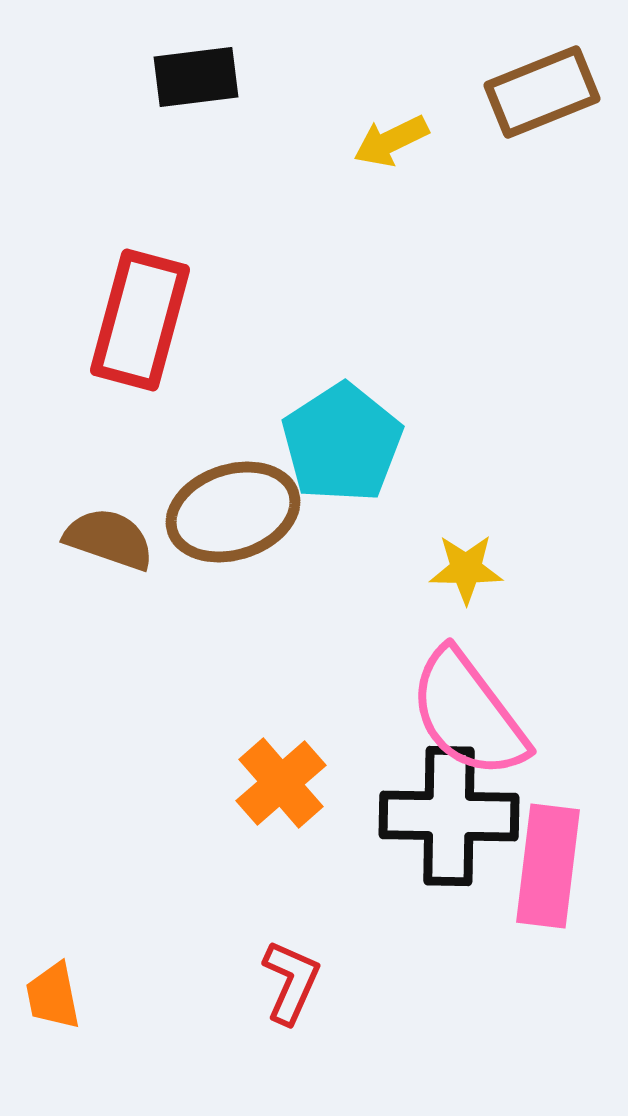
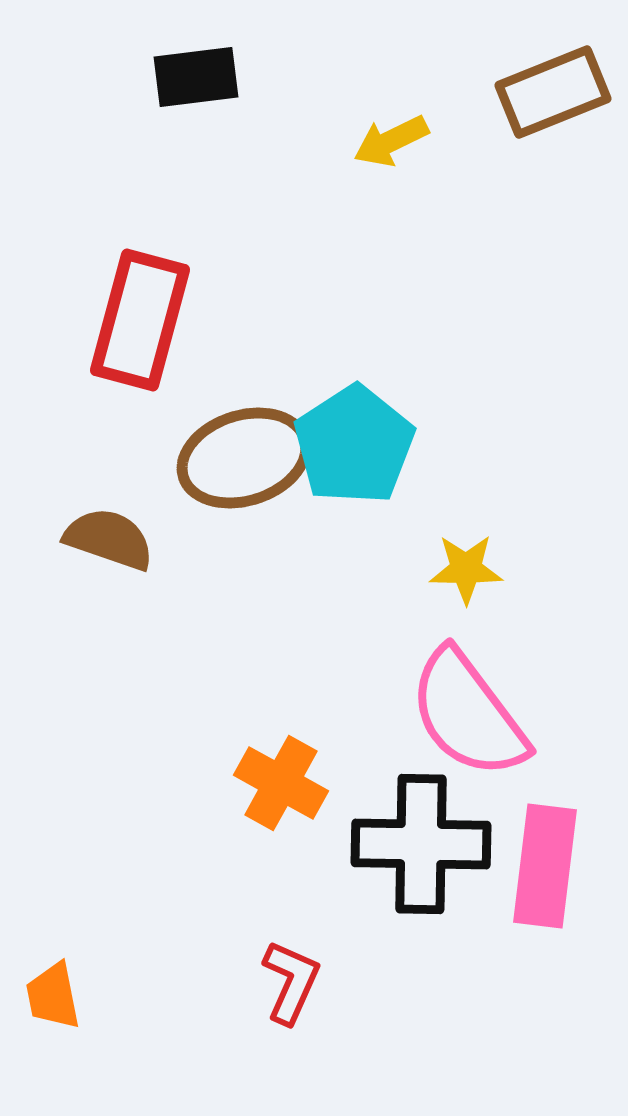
brown rectangle: moved 11 px right
cyan pentagon: moved 12 px right, 2 px down
brown ellipse: moved 11 px right, 54 px up
orange cross: rotated 20 degrees counterclockwise
black cross: moved 28 px left, 28 px down
pink rectangle: moved 3 px left
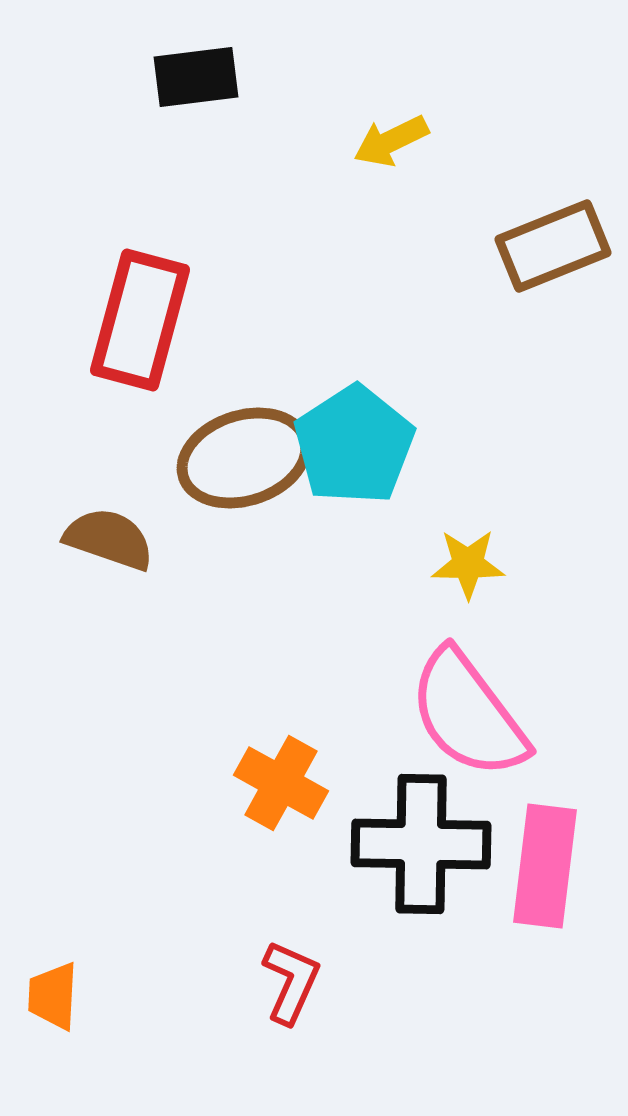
brown rectangle: moved 154 px down
yellow star: moved 2 px right, 5 px up
orange trapezoid: rotated 14 degrees clockwise
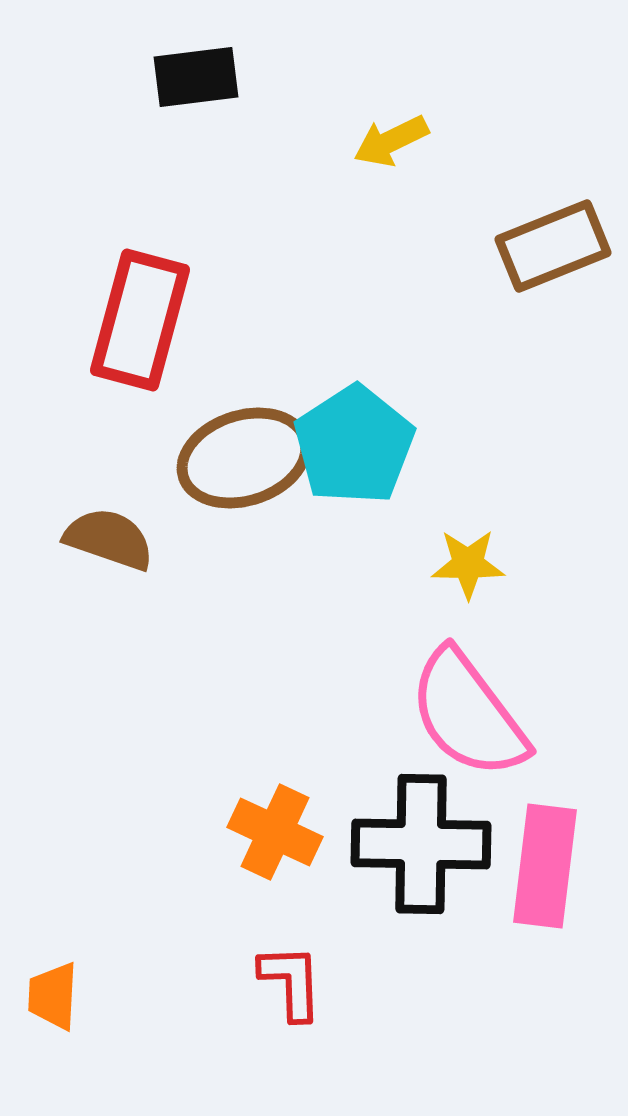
orange cross: moved 6 px left, 49 px down; rotated 4 degrees counterclockwise
red L-shape: rotated 26 degrees counterclockwise
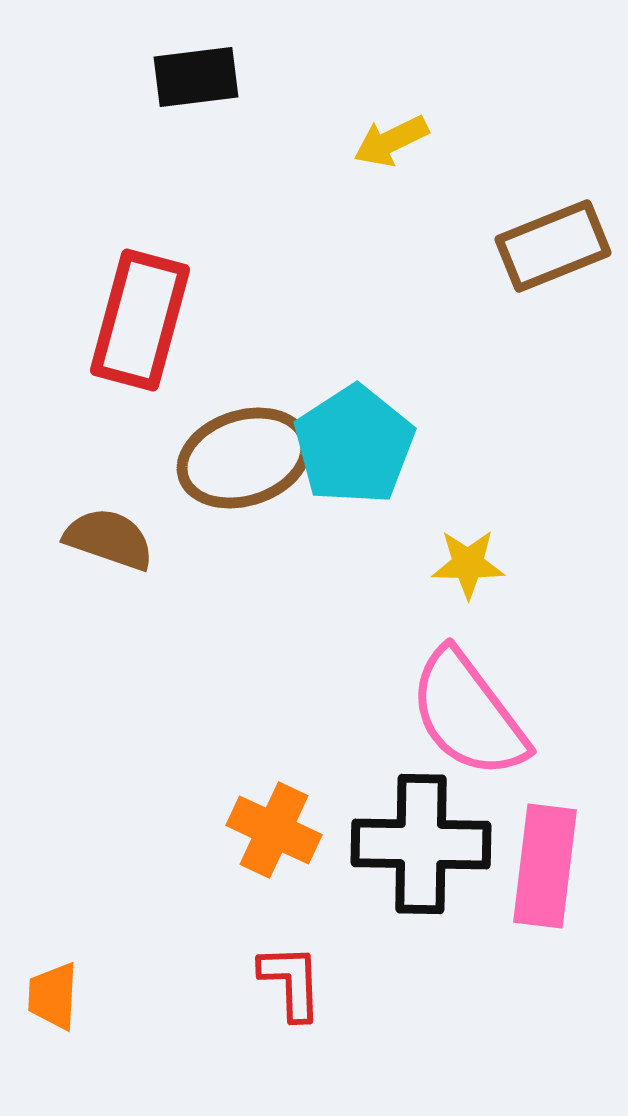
orange cross: moved 1 px left, 2 px up
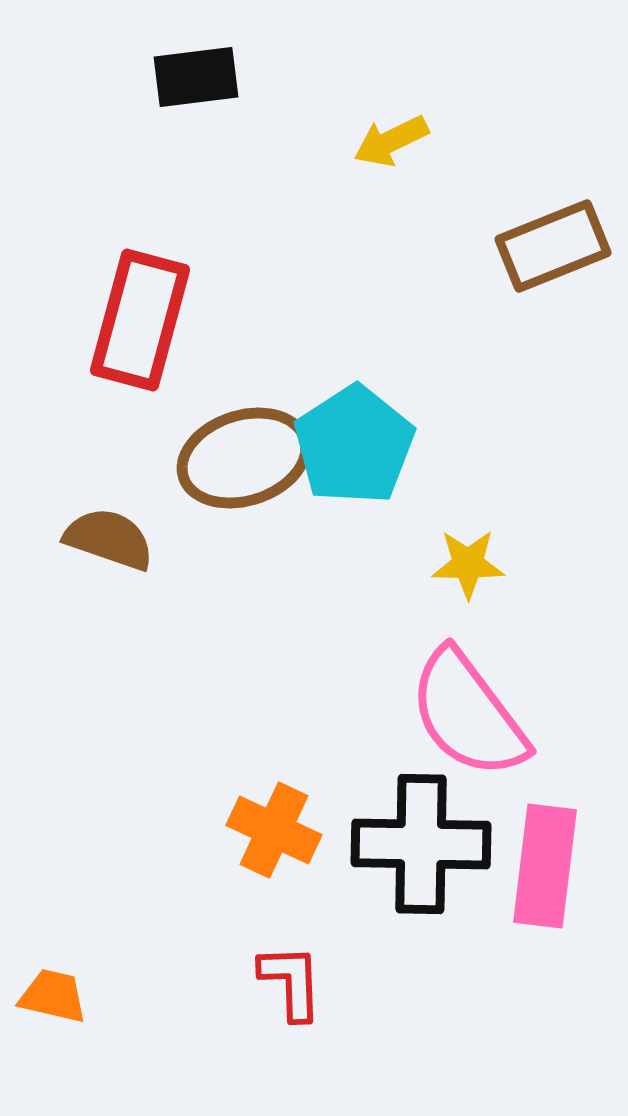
orange trapezoid: rotated 100 degrees clockwise
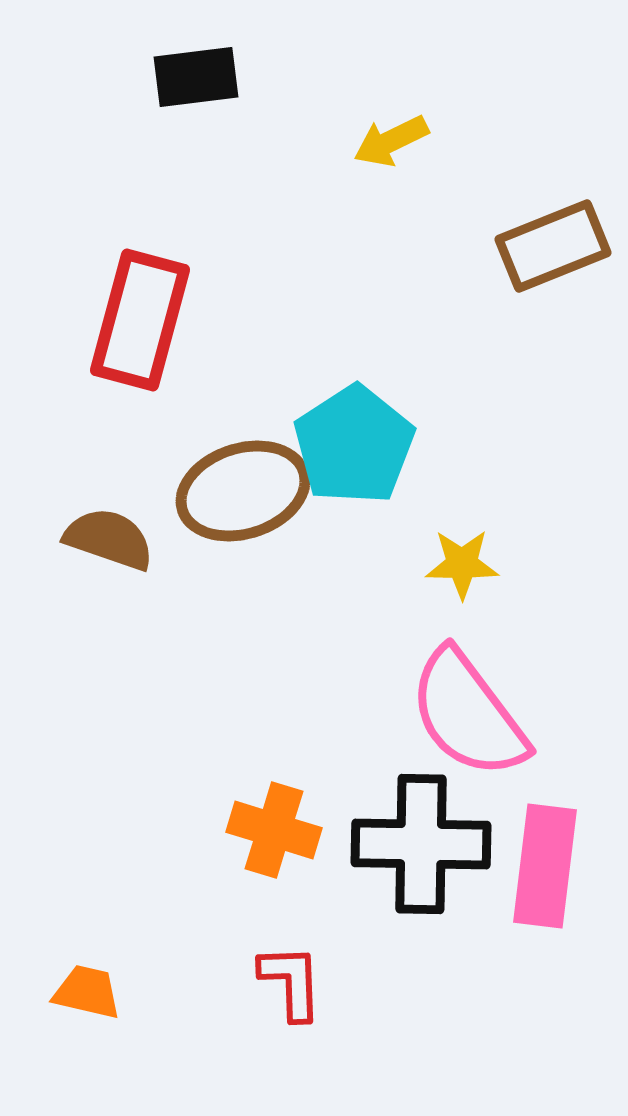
brown ellipse: moved 1 px left, 33 px down
yellow star: moved 6 px left
orange cross: rotated 8 degrees counterclockwise
orange trapezoid: moved 34 px right, 4 px up
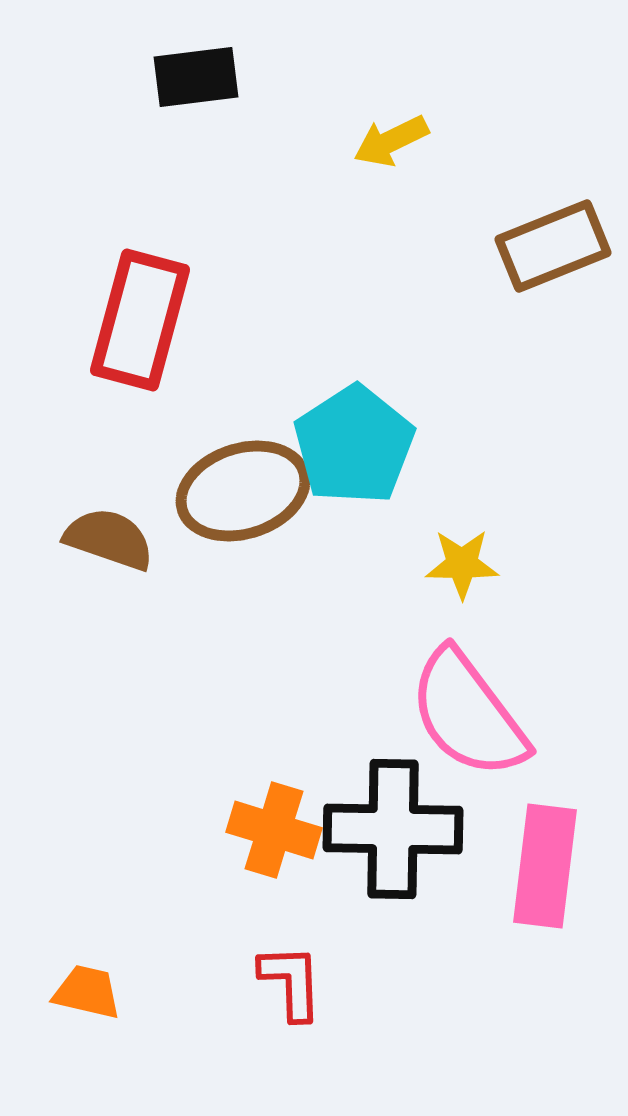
black cross: moved 28 px left, 15 px up
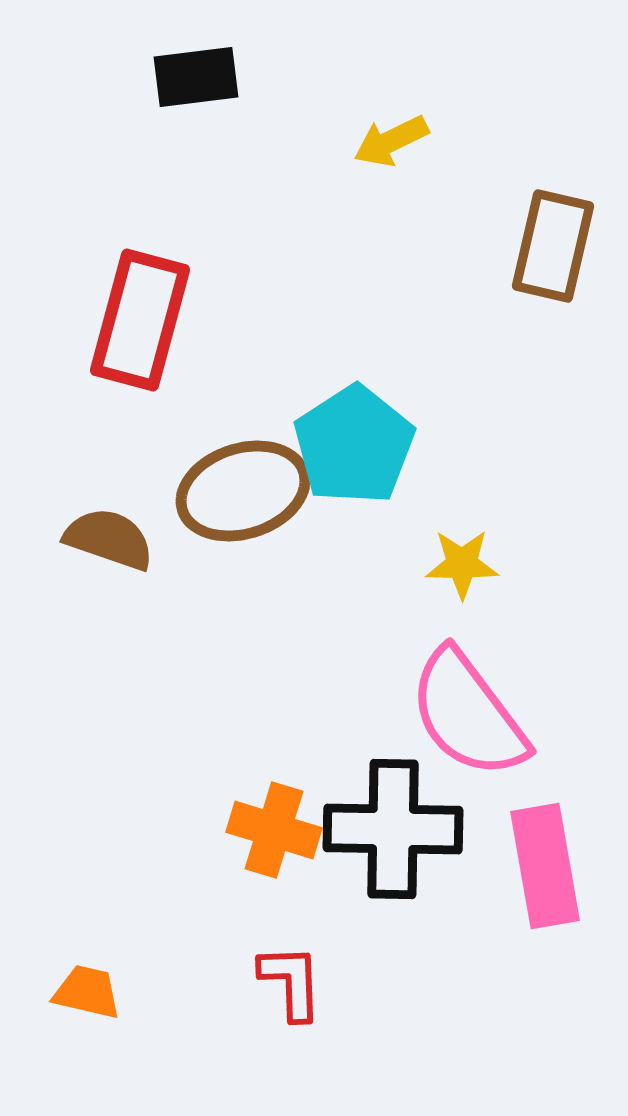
brown rectangle: rotated 55 degrees counterclockwise
pink rectangle: rotated 17 degrees counterclockwise
